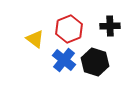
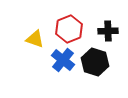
black cross: moved 2 px left, 5 px down
yellow triangle: rotated 18 degrees counterclockwise
blue cross: moved 1 px left
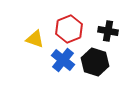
black cross: rotated 12 degrees clockwise
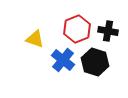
red hexagon: moved 8 px right
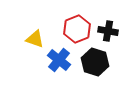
blue cross: moved 4 px left
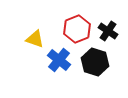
black cross: rotated 24 degrees clockwise
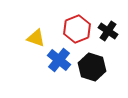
yellow triangle: moved 1 px right, 1 px up
black hexagon: moved 3 px left, 5 px down
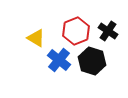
red hexagon: moved 1 px left, 2 px down
yellow triangle: rotated 12 degrees clockwise
black hexagon: moved 6 px up
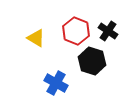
red hexagon: rotated 16 degrees counterclockwise
blue cross: moved 3 px left, 23 px down; rotated 10 degrees counterclockwise
